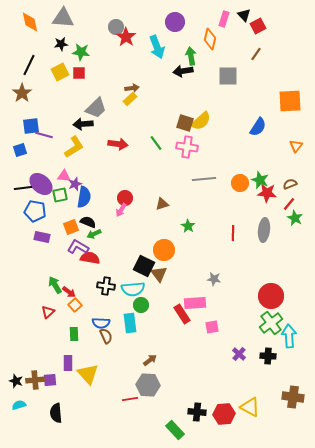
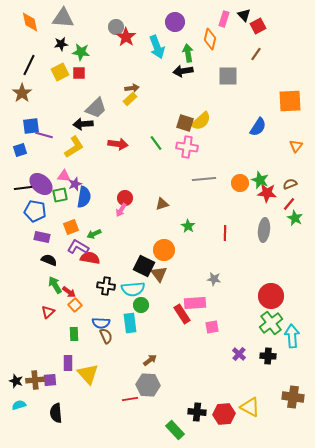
green arrow at (191, 56): moved 3 px left, 3 px up
black semicircle at (88, 222): moved 39 px left, 38 px down
red line at (233, 233): moved 8 px left
cyan arrow at (289, 336): moved 3 px right
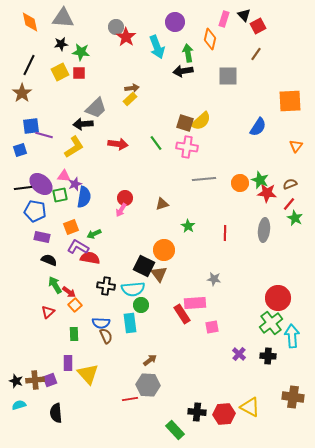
red circle at (271, 296): moved 7 px right, 2 px down
purple square at (50, 380): rotated 16 degrees counterclockwise
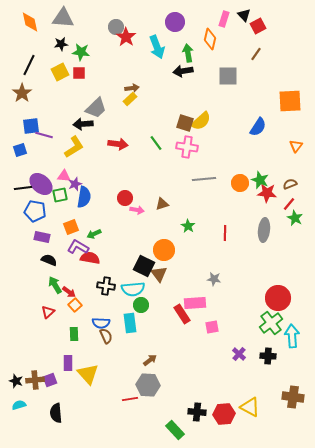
pink arrow at (121, 210): moved 16 px right; rotated 112 degrees counterclockwise
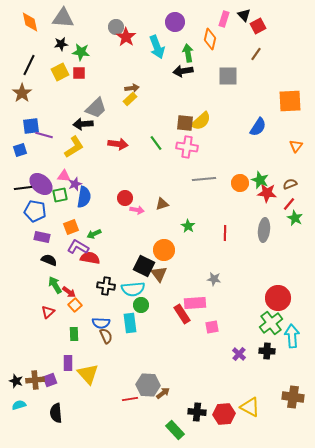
brown square at (185, 123): rotated 12 degrees counterclockwise
black cross at (268, 356): moved 1 px left, 5 px up
brown arrow at (150, 360): moved 13 px right, 33 px down
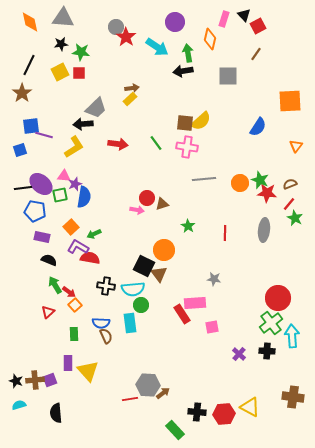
cyan arrow at (157, 47): rotated 35 degrees counterclockwise
red circle at (125, 198): moved 22 px right
orange square at (71, 227): rotated 21 degrees counterclockwise
yellow triangle at (88, 374): moved 3 px up
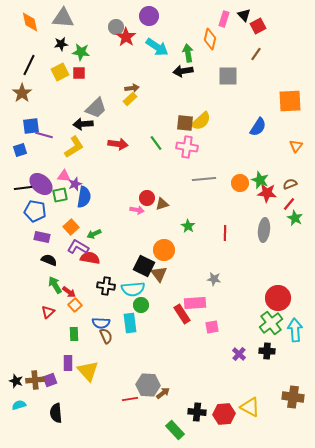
purple circle at (175, 22): moved 26 px left, 6 px up
cyan arrow at (292, 336): moved 3 px right, 6 px up
